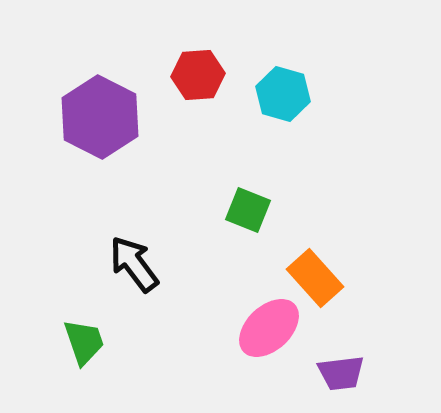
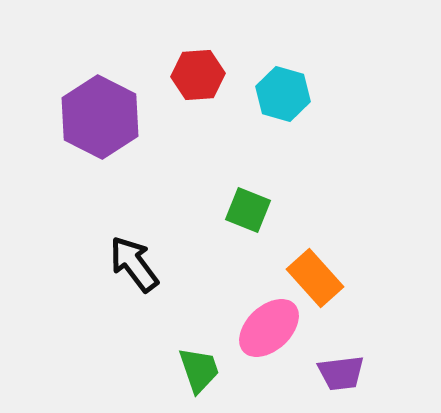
green trapezoid: moved 115 px right, 28 px down
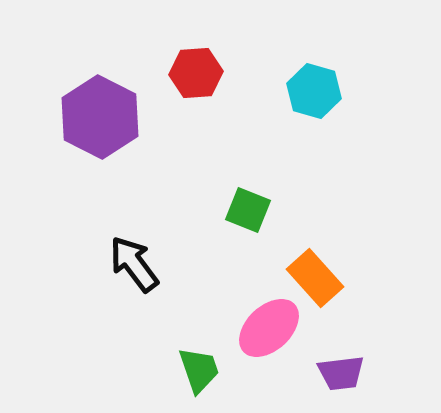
red hexagon: moved 2 px left, 2 px up
cyan hexagon: moved 31 px right, 3 px up
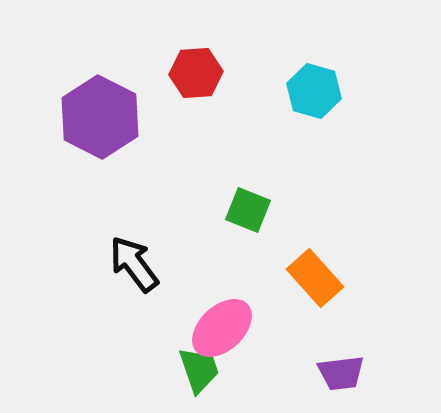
pink ellipse: moved 47 px left
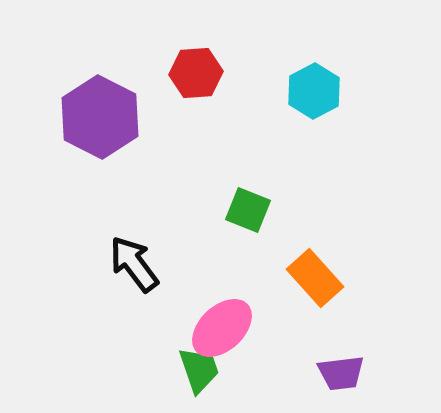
cyan hexagon: rotated 16 degrees clockwise
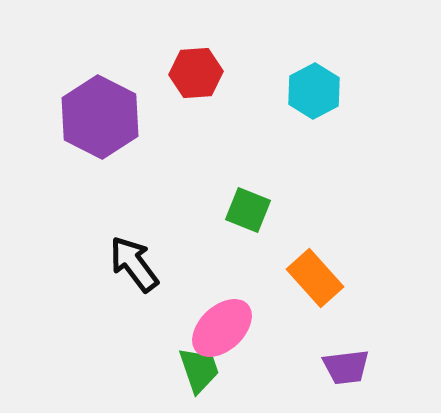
purple trapezoid: moved 5 px right, 6 px up
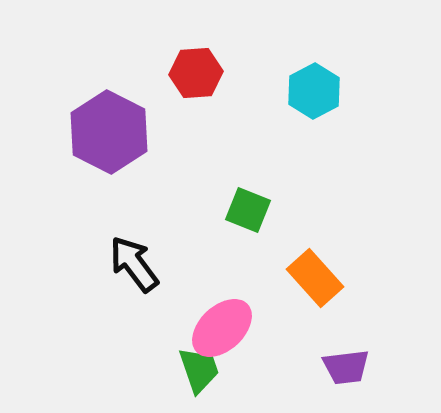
purple hexagon: moved 9 px right, 15 px down
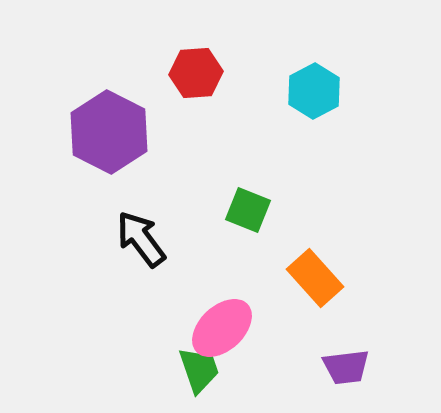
black arrow: moved 7 px right, 25 px up
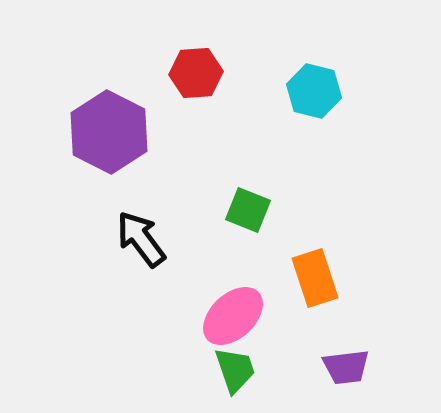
cyan hexagon: rotated 18 degrees counterclockwise
orange rectangle: rotated 24 degrees clockwise
pink ellipse: moved 11 px right, 12 px up
green trapezoid: moved 36 px right
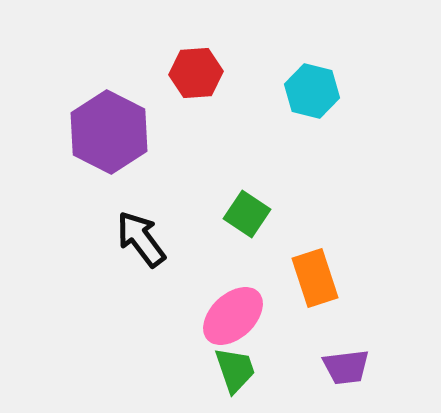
cyan hexagon: moved 2 px left
green square: moved 1 px left, 4 px down; rotated 12 degrees clockwise
